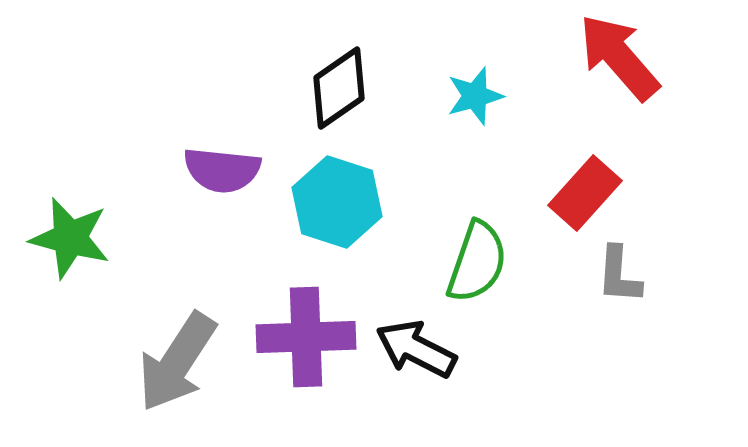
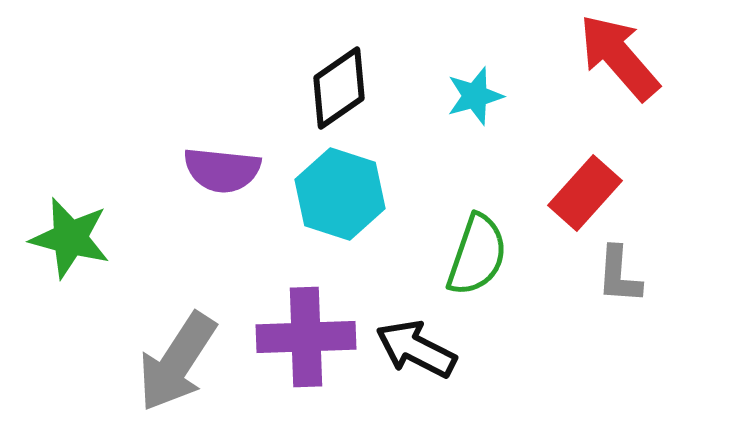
cyan hexagon: moved 3 px right, 8 px up
green semicircle: moved 7 px up
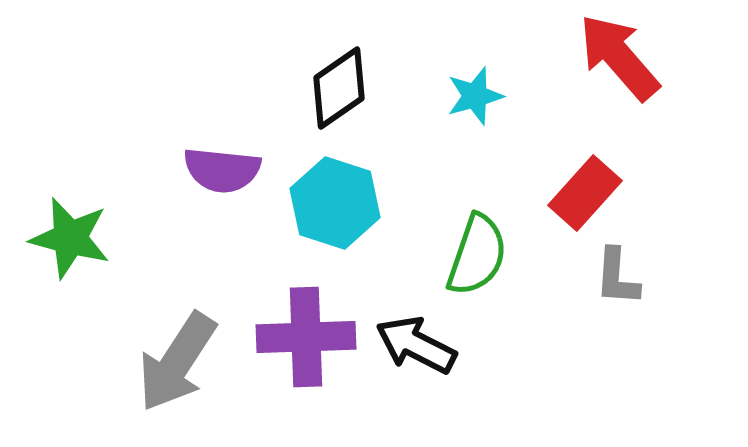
cyan hexagon: moved 5 px left, 9 px down
gray L-shape: moved 2 px left, 2 px down
black arrow: moved 4 px up
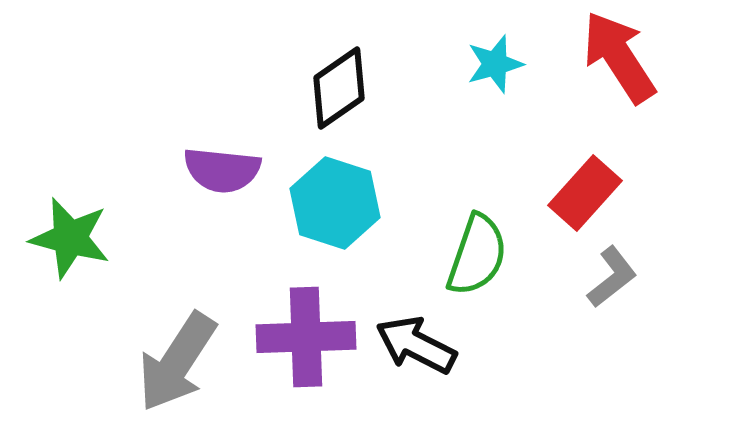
red arrow: rotated 8 degrees clockwise
cyan star: moved 20 px right, 32 px up
gray L-shape: moved 5 px left; rotated 132 degrees counterclockwise
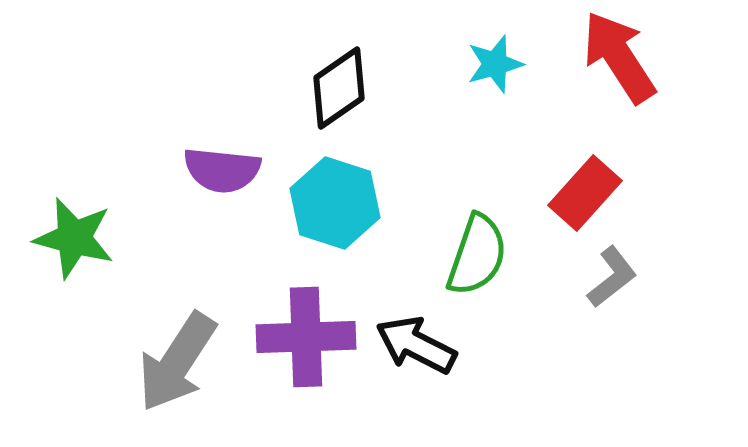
green star: moved 4 px right
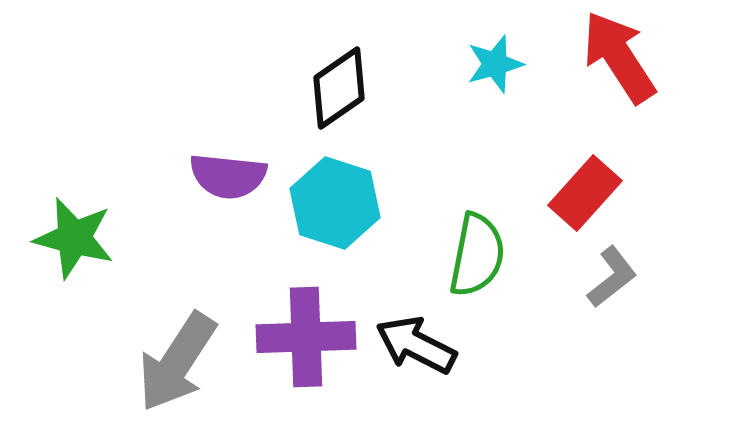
purple semicircle: moved 6 px right, 6 px down
green semicircle: rotated 8 degrees counterclockwise
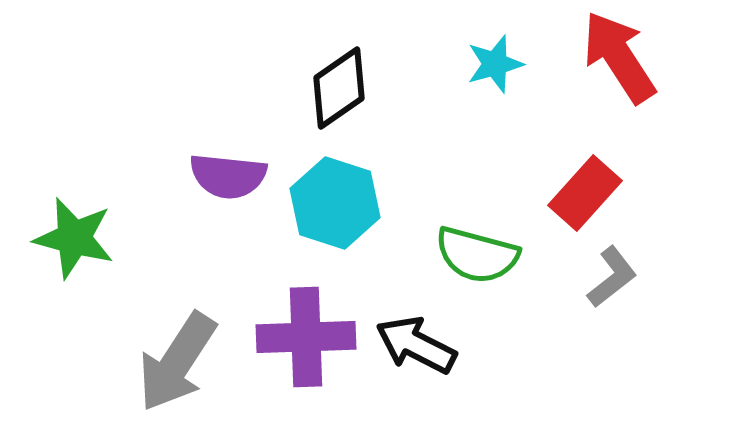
green semicircle: rotated 94 degrees clockwise
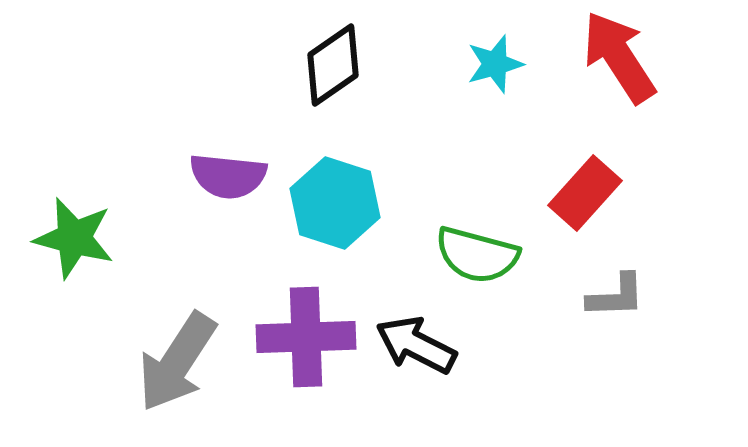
black diamond: moved 6 px left, 23 px up
gray L-shape: moved 4 px right, 19 px down; rotated 36 degrees clockwise
